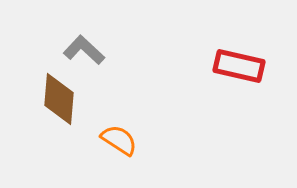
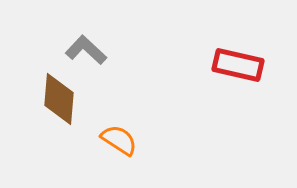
gray L-shape: moved 2 px right
red rectangle: moved 1 px left, 1 px up
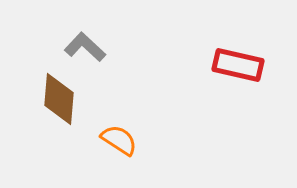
gray L-shape: moved 1 px left, 3 px up
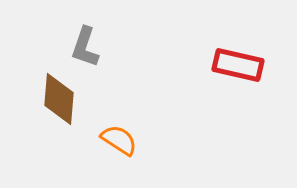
gray L-shape: rotated 114 degrees counterclockwise
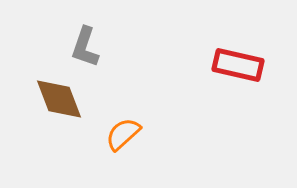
brown diamond: rotated 26 degrees counterclockwise
orange semicircle: moved 4 px right, 6 px up; rotated 75 degrees counterclockwise
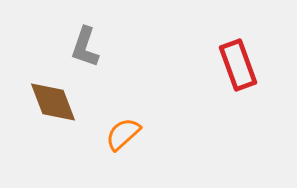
red rectangle: rotated 57 degrees clockwise
brown diamond: moved 6 px left, 3 px down
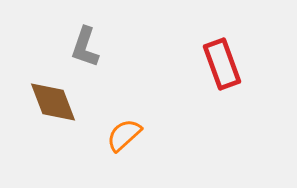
red rectangle: moved 16 px left, 1 px up
orange semicircle: moved 1 px right, 1 px down
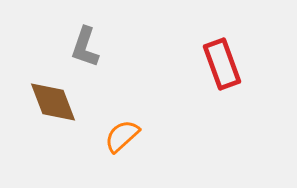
orange semicircle: moved 2 px left, 1 px down
